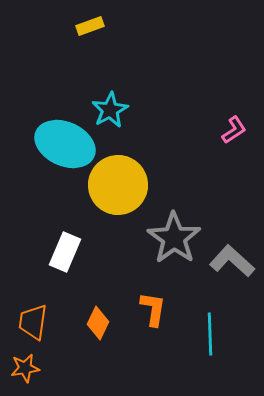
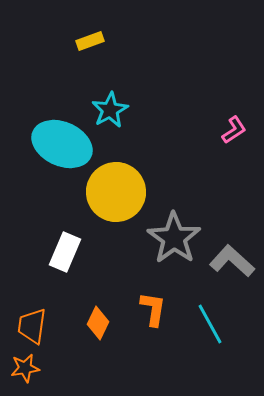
yellow rectangle: moved 15 px down
cyan ellipse: moved 3 px left
yellow circle: moved 2 px left, 7 px down
orange trapezoid: moved 1 px left, 4 px down
cyan line: moved 10 px up; rotated 27 degrees counterclockwise
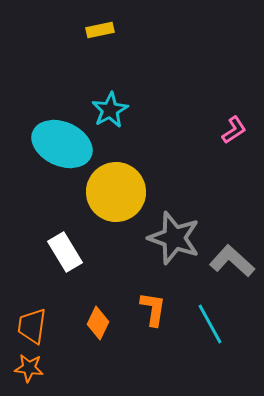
yellow rectangle: moved 10 px right, 11 px up; rotated 8 degrees clockwise
gray star: rotated 16 degrees counterclockwise
white rectangle: rotated 54 degrees counterclockwise
orange star: moved 4 px right; rotated 16 degrees clockwise
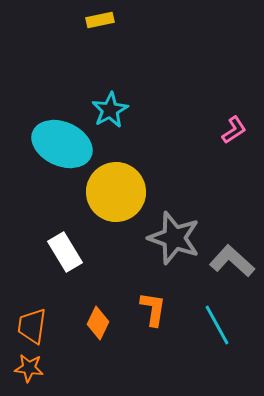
yellow rectangle: moved 10 px up
cyan line: moved 7 px right, 1 px down
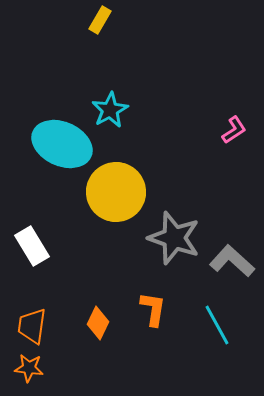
yellow rectangle: rotated 48 degrees counterclockwise
white rectangle: moved 33 px left, 6 px up
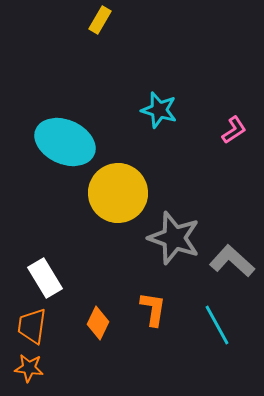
cyan star: moved 49 px right; rotated 27 degrees counterclockwise
cyan ellipse: moved 3 px right, 2 px up
yellow circle: moved 2 px right, 1 px down
white rectangle: moved 13 px right, 32 px down
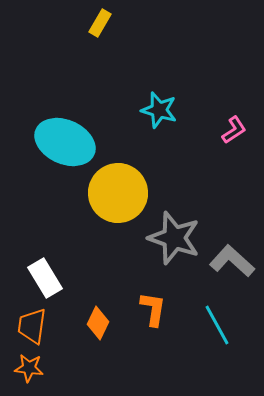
yellow rectangle: moved 3 px down
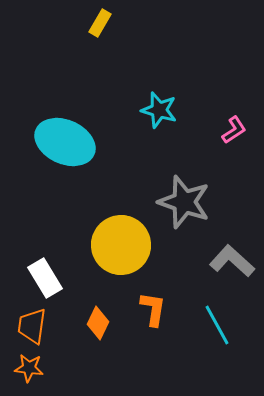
yellow circle: moved 3 px right, 52 px down
gray star: moved 10 px right, 36 px up
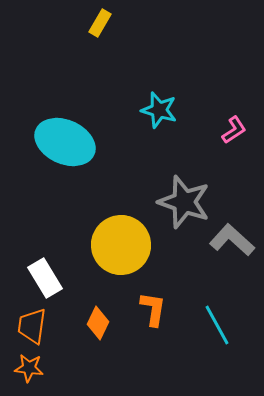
gray L-shape: moved 21 px up
